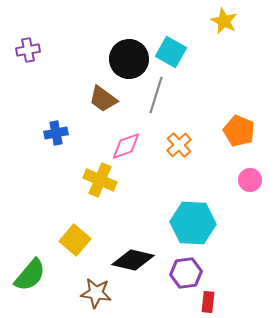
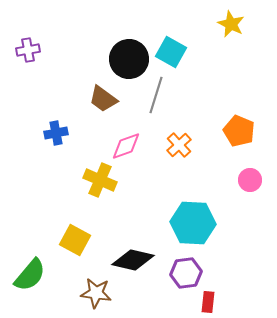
yellow star: moved 7 px right, 3 px down
yellow square: rotated 12 degrees counterclockwise
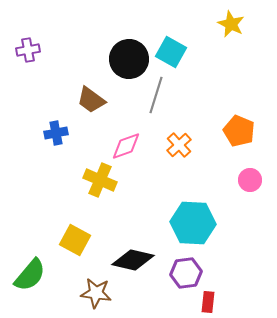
brown trapezoid: moved 12 px left, 1 px down
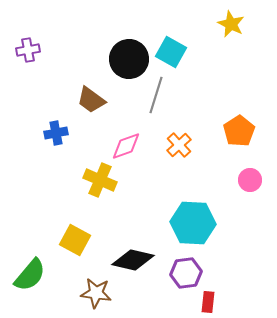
orange pentagon: rotated 16 degrees clockwise
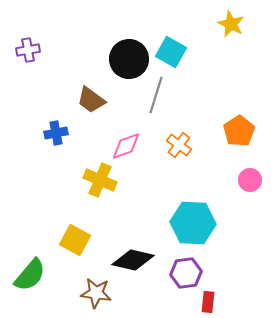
orange cross: rotated 10 degrees counterclockwise
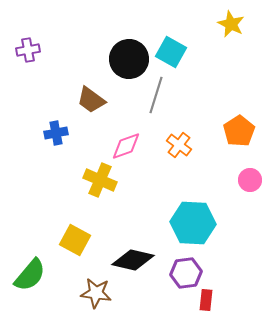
red rectangle: moved 2 px left, 2 px up
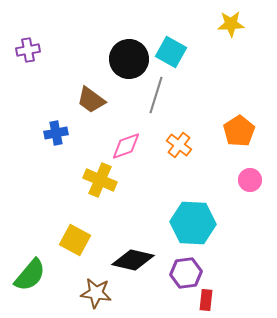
yellow star: rotated 28 degrees counterclockwise
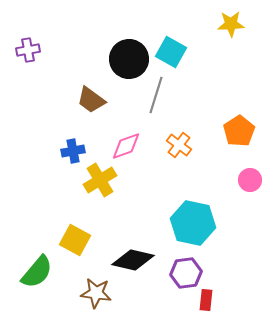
blue cross: moved 17 px right, 18 px down
yellow cross: rotated 36 degrees clockwise
cyan hexagon: rotated 9 degrees clockwise
green semicircle: moved 7 px right, 3 px up
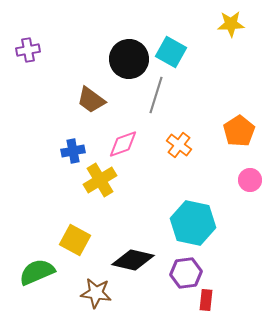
pink diamond: moved 3 px left, 2 px up
green semicircle: rotated 153 degrees counterclockwise
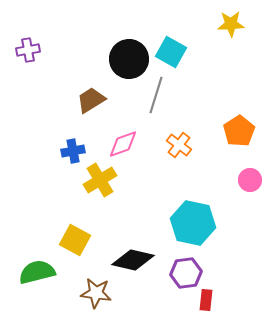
brown trapezoid: rotated 112 degrees clockwise
green semicircle: rotated 9 degrees clockwise
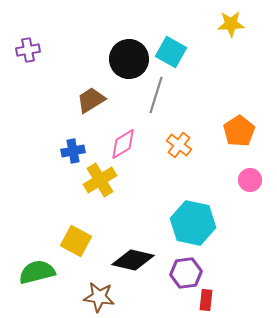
pink diamond: rotated 12 degrees counterclockwise
yellow square: moved 1 px right, 1 px down
brown star: moved 3 px right, 4 px down
